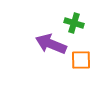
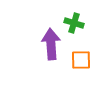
purple arrow: rotated 64 degrees clockwise
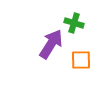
purple arrow: rotated 36 degrees clockwise
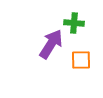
green cross: rotated 12 degrees counterclockwise
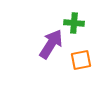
orange square: rotated 10 degrees counterclockwise
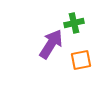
green cross: rotated 18 degrees counterclockwise
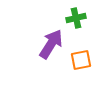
green cross: moved 2 px right, 5 px up
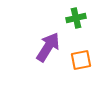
purple arrow: moved 3 px left, 3 px down
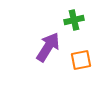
green cross: moved 2 px left, 2 px down
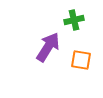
orange square: rotated 20 degrees clockwise
